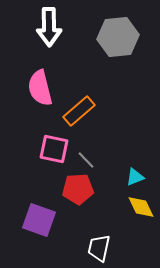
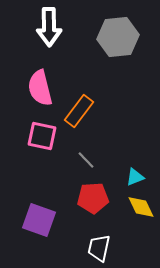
orange rectangle: rotated 12 degrees counterclockwise
pink square: moved 12 px left, 13 px up
red pentagon: moved 15 px right, 9 px down
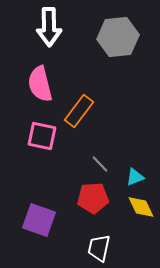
pink semicircle: moved 4 px up
gray line: moved 14 px right, 4 px down
